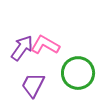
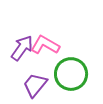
green circle: moved 7 px left, 1 px down
purple trapezoid: moved 2 px right; rotated 12 degrees clockwise
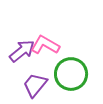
purple arrow: moved 3 px down; rotated 16 degrees clockwise
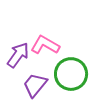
purple arrow: moved 4 px left, 4 px down; rotated 16 degrees counterclockwise
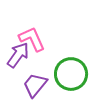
pink L-shape: moved 13 px left, 6 px up; rotated 36 degrees clockwise
